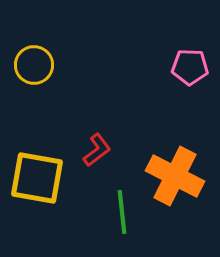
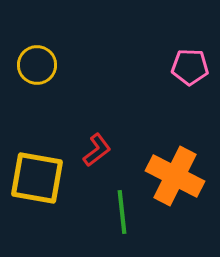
yellow circle: moved 3 px right
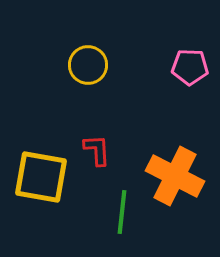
yellow circle: moved 51 px right
red L-shape: rotated 56 degrees counterclockwise
yellow square: moved 4 px right, 1 px up
green line: rotated 12 degrees clockwise
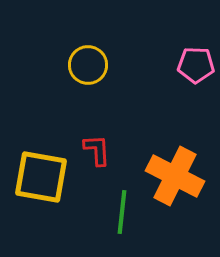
pink pentagon: moved 6 px right, 2 px up
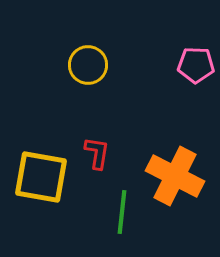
red L-shape: moved 3 px down; rotated 12 degrees clockwise
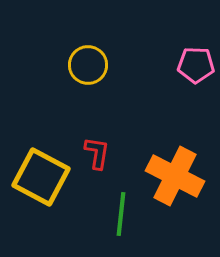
yellow square: rotated 18 degrees clockwise
green line: moved 1 px left, 2 px down
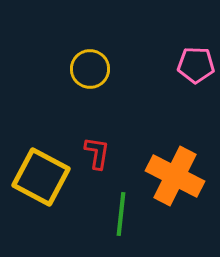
yellow circle: moved 2 px right, 4 px down
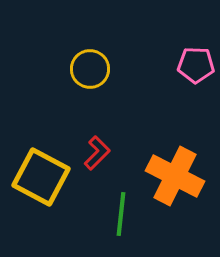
red L-shape: rotated 36 degrees clockwise
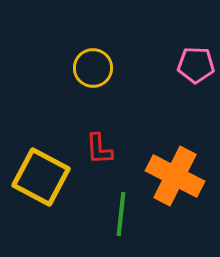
yellow circle: moved 3 px right, 1 px up
red L-shape: moved 2 px right, 4 px up; rotated 132 degrees clockwise
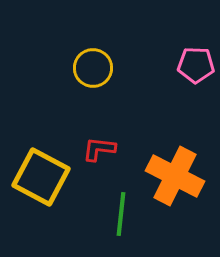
red L-shape: rotated 100 degrees clockwise
